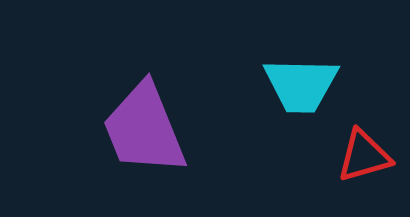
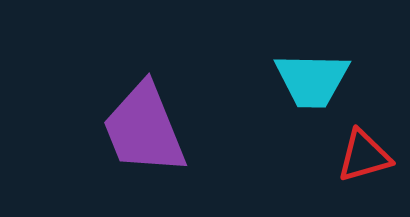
cyan trapezoid: moved 11 px right, 5 px up
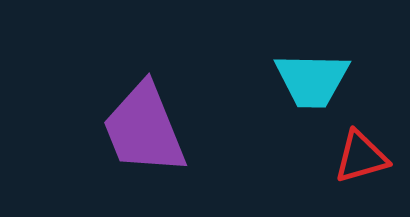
red triangle: moved 3 px left, 1 px down
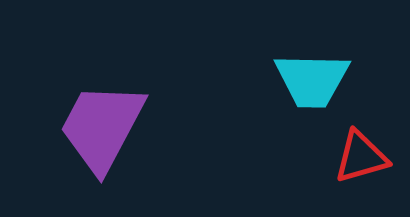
purple trapezoid: moved 42 px left, 2 px up; rotated 50 degrees clockwise
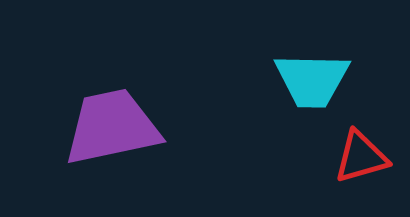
purple trapezoid: moved 10 px right; rotated 50 degrees clockwise
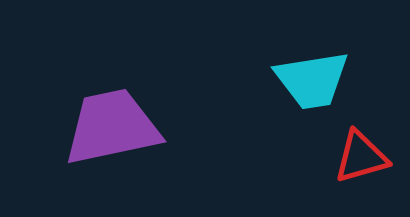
cyan trapezoid: rotated 10 degrees counterclockwise
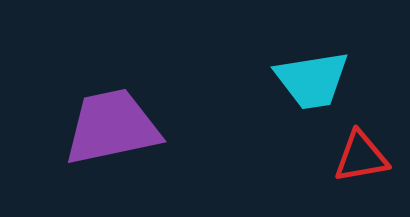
red triangle: rotated 6 degrees clockwise
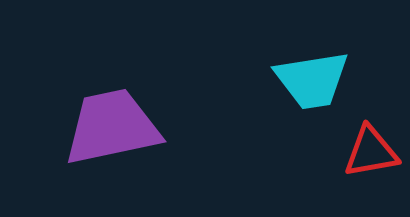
red triangle: moved 10 px right, 5 px up
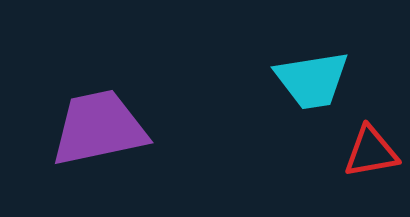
purple trapezoid: moved 13 px left, 1 px down
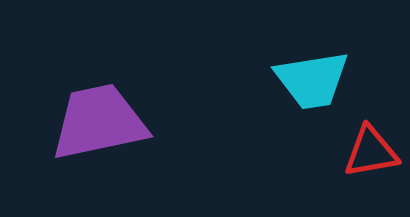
purple trapezoid: moved 6 px up
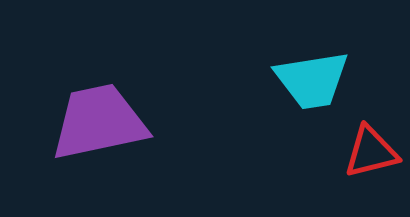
red triangle: rotated 4 degrees counterclockwise
